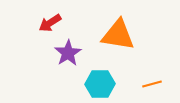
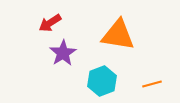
purple star: moved 5 px left
cyan hexagon: moved 2 px right, 3 px up; rotated 20 degrees counterclockwise
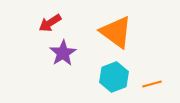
orange triangle: moved 2 px left, 3 px up; rotated 27 degrees clockwise
cyan hexagon: moved 12 px right, 4 px up
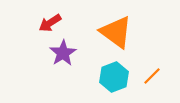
orange line: moved 8 px up; rotated 30 degrees counterclockwise
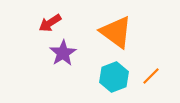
orange line: moved 1 px left
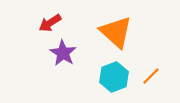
orange triangle: rotated 6 degrees clockwise
purple star: rotated 8 degrees counterclockwise
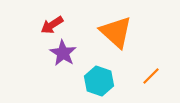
red arrow: moved 2 px right, 2 px down
cyan hexagon: moved 15 px left, 4 px down; rotated 20 degrees counterclockwise
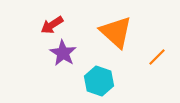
orange line: moved 6 px right, 19 px up
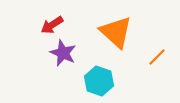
purple star: rotated 8 degrees counterclockwise
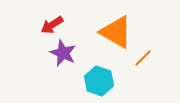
orange triangle: rotated 12 degrees counterclockwise
orange line: moved 14 px left, 1 px down
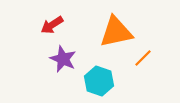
orange triangle: rotated 42 degrees counterclockwise
purple star: moved 6 px down
